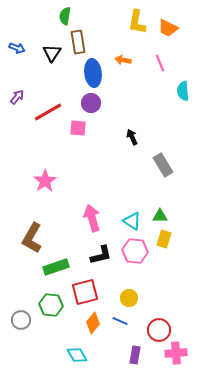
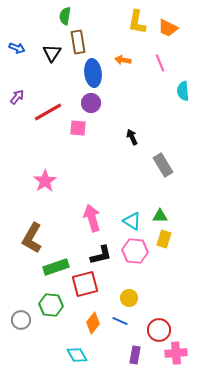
red square: moved 8 px up
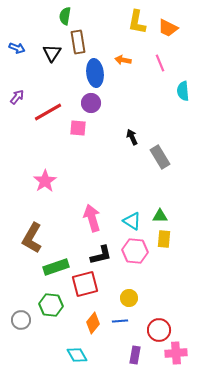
blue ellipse: moved 2 px right
gray rectangle: moved 3 px left, 8 px up
yellow rectangle: rotated 12 degrees counterclockwise
blue line: rotated 28 degrees counterclockwise
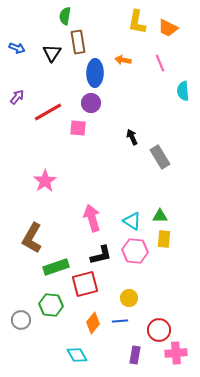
blue ellipse: rotated 8 degrees clockwise
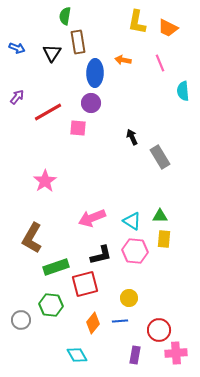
pink arrow: rotated 96 degrees counterclockwise
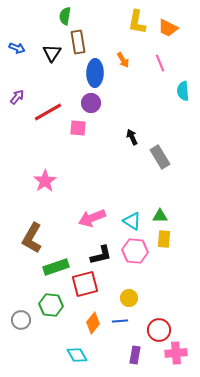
orange arrow: rotated 133 degrees counterclockwise
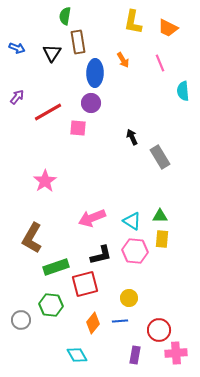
yellow L-shape: moved 4 px left
yellow rectangle: moved 2 px left
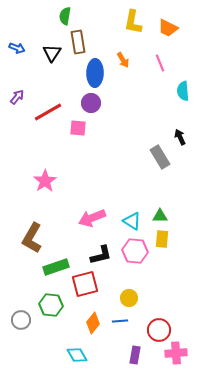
black arrow: moved 48 px right
